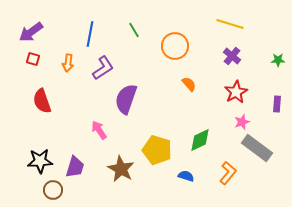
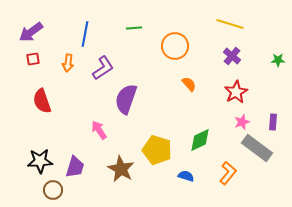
green line: moved 2 px up; rotated 63 degrees counterclockwise
blue line: moved 5 px left
red square: rotated 24 degrees counterclockwise
purple rectangle: moved 4 px left, 18 px down
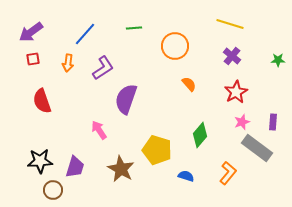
blue line: rotated 30 degrees clockwise
green diamond: moved 5 px up; rotated 25 degrees counterclockwise
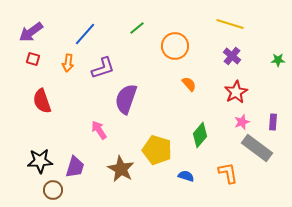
green line: moved 3 px right; rotated 35 degrees counterclockwise
red square: rotated 24 degrees clockwise
purple L-shape: rotated 15 degrees clockwise
orange L-shape: rotated 50 degrees counterclockwise
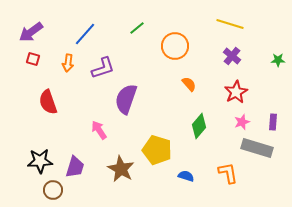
red semicircle: moved 6 px right, 1 px down
green diamond: moved 1 px left, 9 px up
gray rectangle: rotated 20 degrees counterclockwise
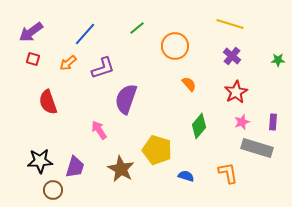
orange arrow: rotated 42 degrees clockwise
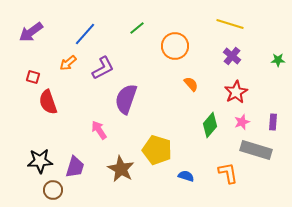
red square: moved 18 px down
purple L-shape: rotated 10 degrees counterclockwise
orange semicircle: moved 2 px right
green diamond: moved 11 px right, 1 px up
gray rectangle: moved 1 px left, 2 px down
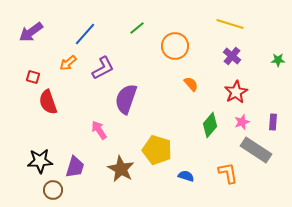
gray rectangle: rotated 16 degrees clockwise
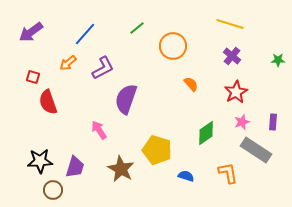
orange circle: moved 2 px left
green diamond: moved 4 px left, 8 px down; rotated 15 degrees clockwise
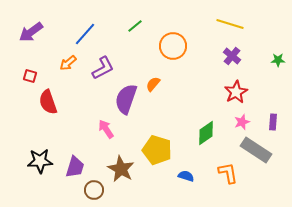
green line: moved 2 px left, 2 px up
red square: moved 3 px left, 1 px up
orange semicircle: moved 38 px left; rotated 98 degrees counterclockwise
pink arrow: moved 7 px right, 1 px up
brown circle: moved 41 px right
